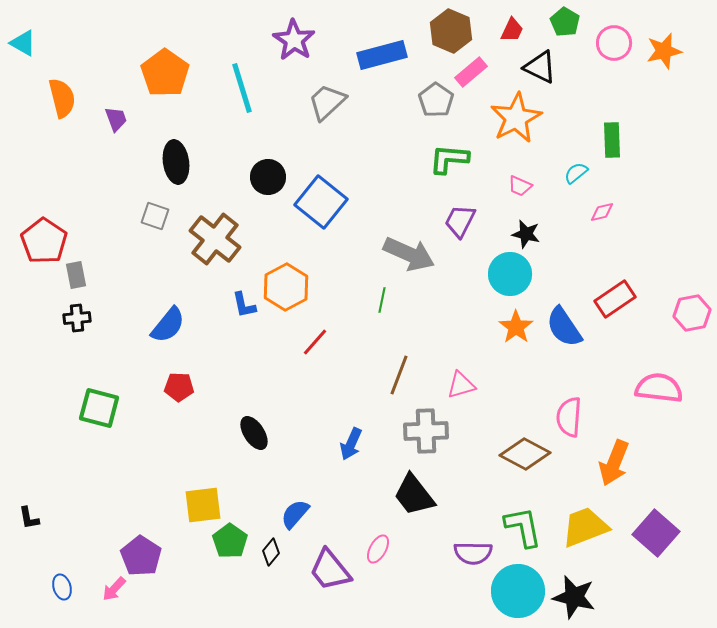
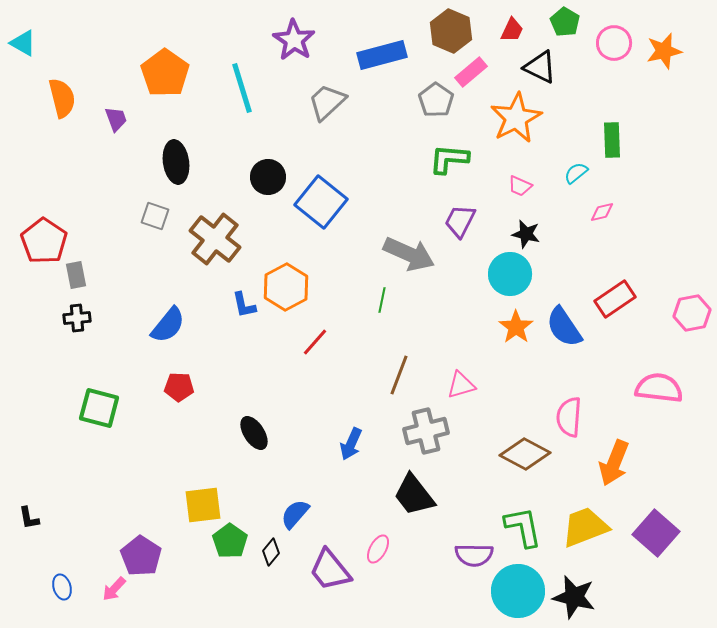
gray cross at (426, 431): rotated 12 degrees counterclockwise
purple semicircle at (473, 553): moved 1 px right, 2 px down
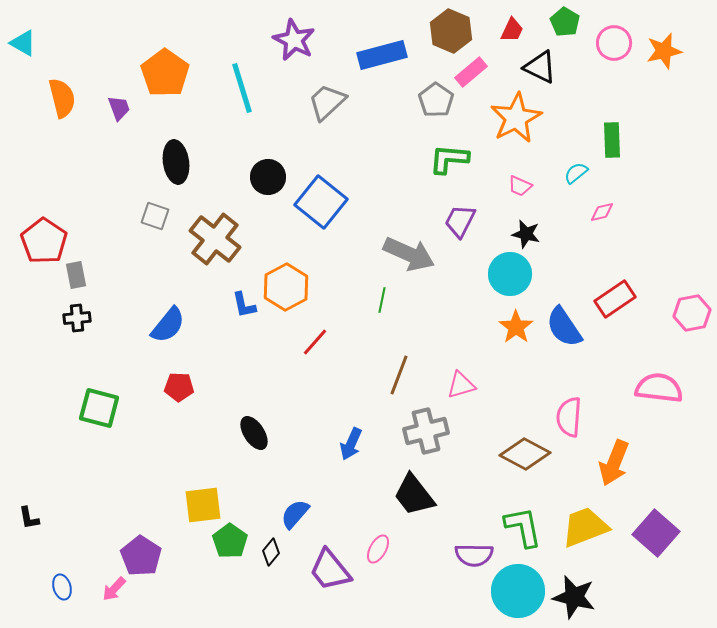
purple star at (294, 40): rotated 6 degrees counterclockwise
purple trapezoid at (116, 119): moved 3 px right, 11 px up
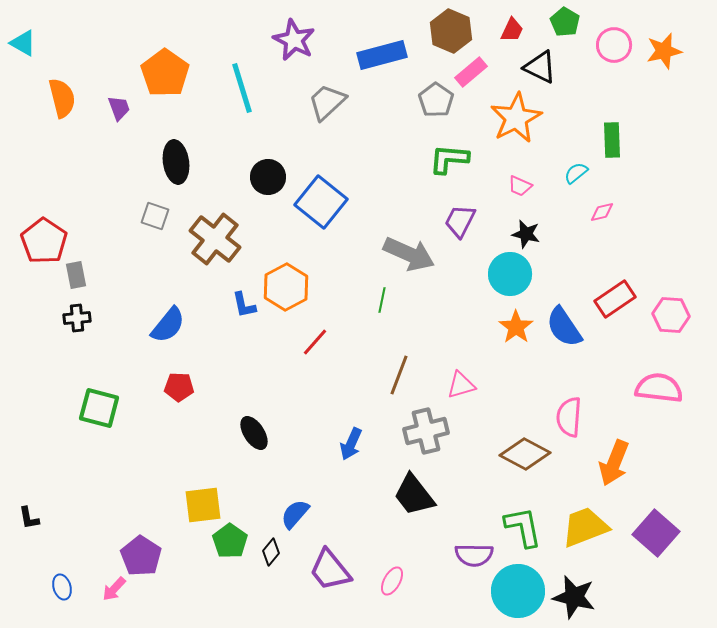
pink circle at (614, 43): moved 2 px down
pink hexagon at (692, 313): moved 21 px left, 2 px down; rotated 15 degrees clockwise
pink ellipse at (378, 549): moved 14 px right, 32 px down
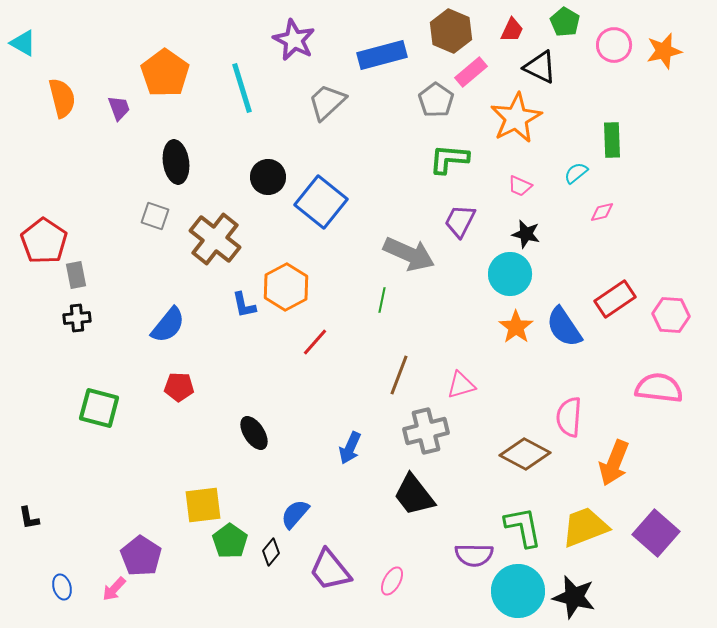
blue arrow at (351, 444): moved 1 px left, 4 px down
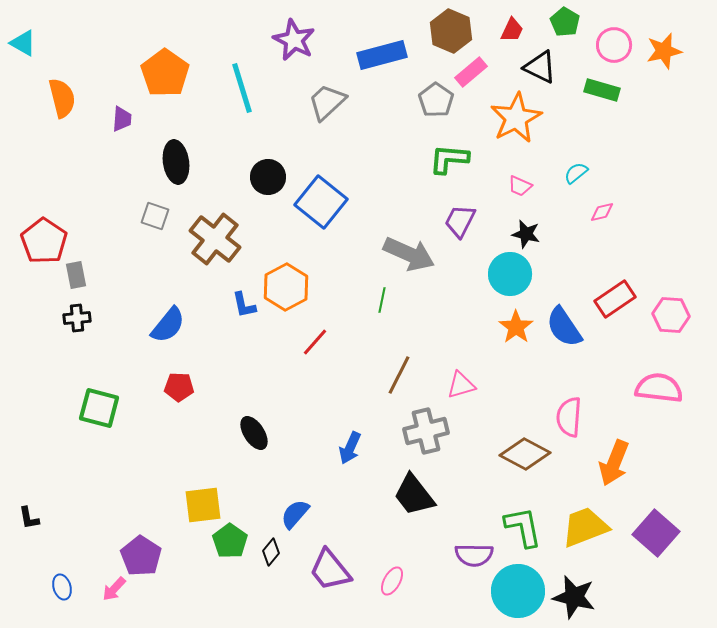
purple trapezoid at (119, 108): moved 3 px right, 11 px down; rotated 24 degrees clockwise
green rectangle at (612, 140): moved 10 px left, 50 px up; rotated 72 degrees counterclockwise
brown line at (399, 375): rotated 6 degrees clockwise
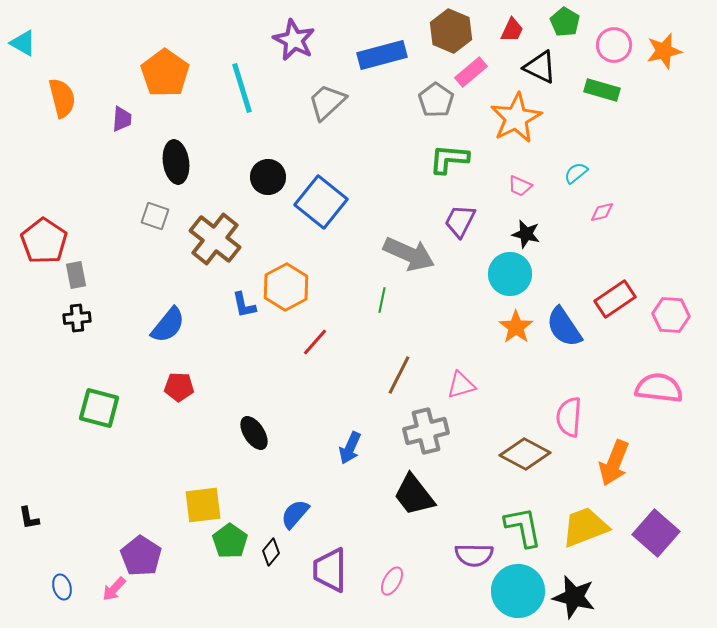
purple trapezoid at (330, 570): rotated 39 degrees clockwise
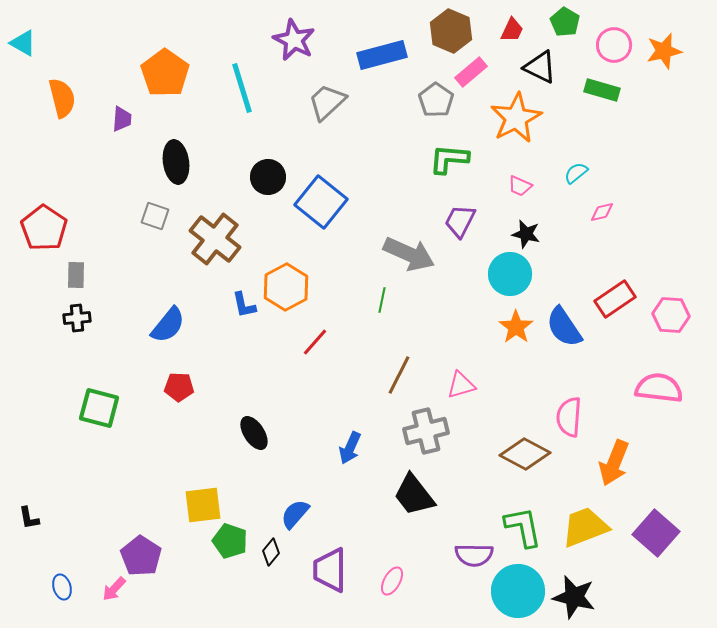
red pentagon at (44, 241): moved 13 px up
gray rectangle at (76, 275): rotated 12 degrees clockwise
green pentagon at (230, 541): rotated 16 degrees counterclockwise
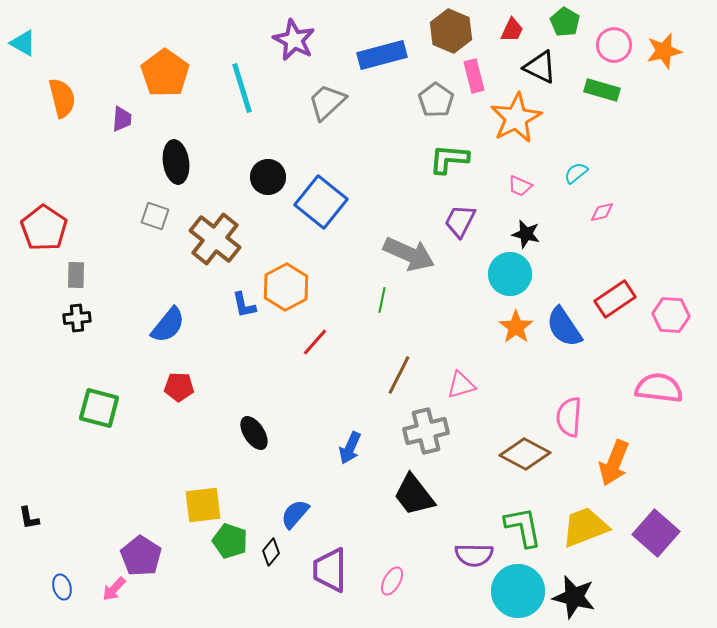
pink rectangle at (471, 72): moved 3 px right, 4 px down; rotated 64 degrees counterclockwise
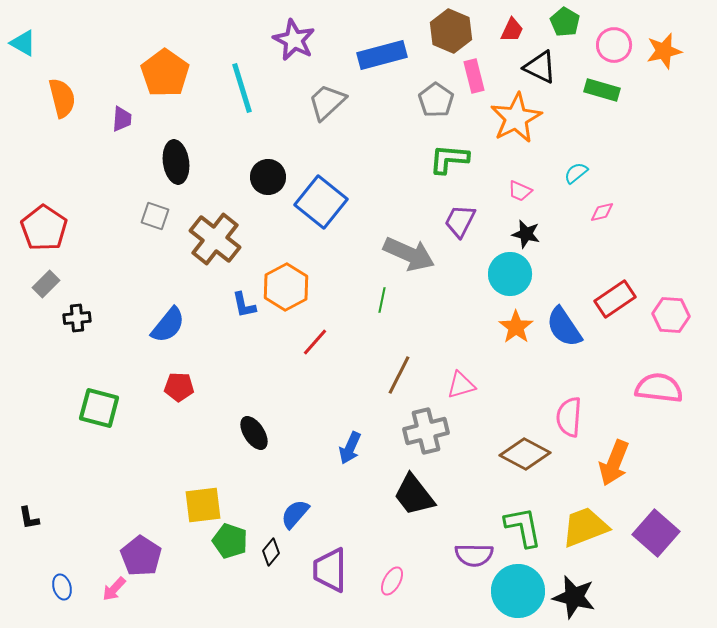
pink trapezoid at (520, 186): moved 5 px down
gray rectangle at (76, 275): moved 30 px left, 9 px down; rotated 44 degrees clockwise
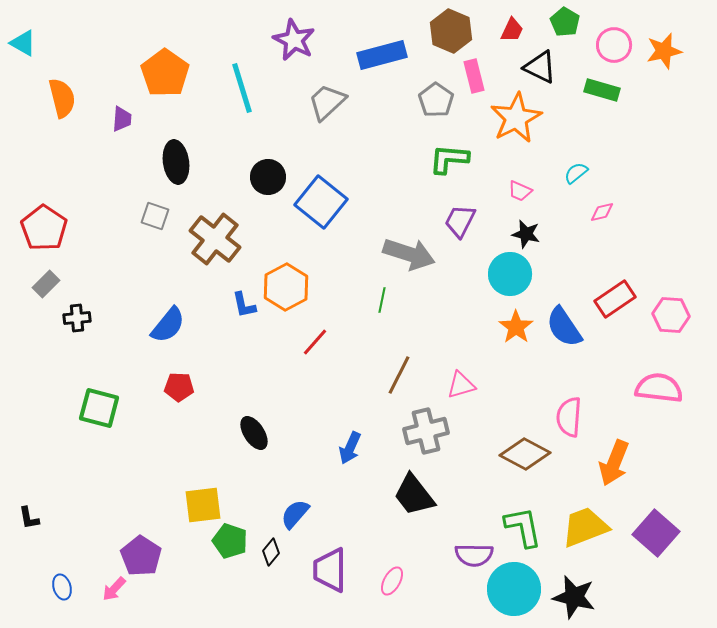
gray arrow at (409, 254): rotated 6 degrees counterclockwise
cyan circle at (518, 591): moved 4 px left, 2 px up
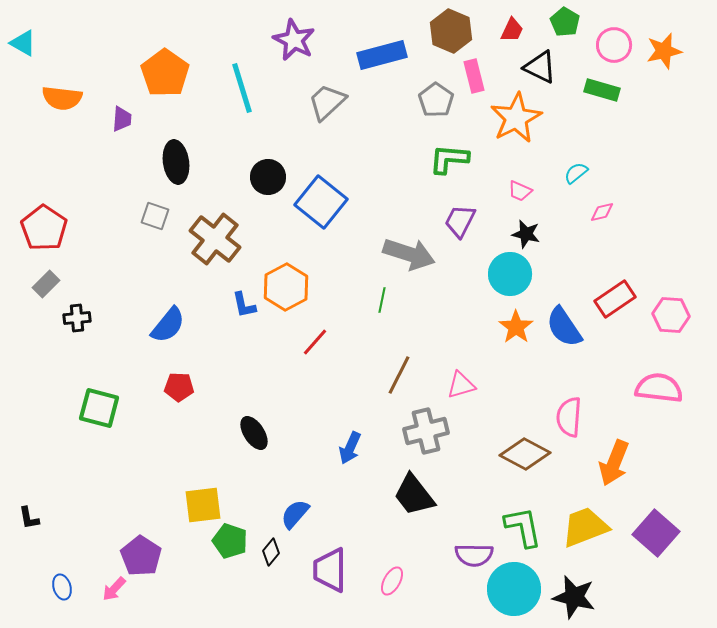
orange semicircle at (62, 98): rotated 111 degrees clockwise
